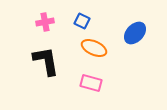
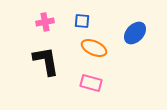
blue square: rotated 21 degrees counterclockwise
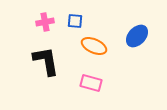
blue square: moved 7 px left
blue ellipse: moved 2 px right, 3 px down
orange ellipse: moved 2 px up
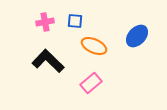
black L-shape: moved 2 px right; rotated 36 degrees counterclockwise
pink rectangle: rotated 55 degrees counterclockwise
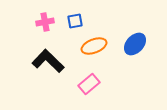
blue square: rotated 14 degrees counterclockwise
blue ellipse: moved 2 px left, 8 px down
orange ellipse: rotated 45 degrees counterclockwise
pink rectangle: moved 2 px left, 1 px down
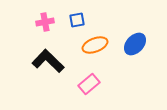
blue square: moved 2 px right, 1 px up
orange ellipse: moved 1 px right, 1 px up
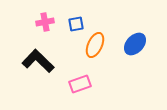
blue square: moved 1 px left, 4 px down
orange ellipse: rotated 45 degrees counterclockwise
black L-shape: moved 10 px left
pink rectangle: moved 9 px left; rotated 20 degrees clockwise
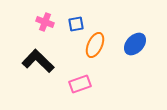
pink cross: rotated 30 degrees clockwise
